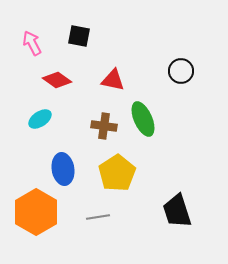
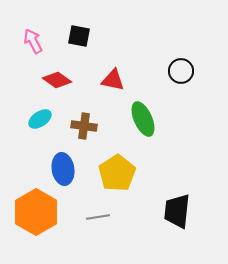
pink arrow: moved 1 px right, 2 px up
brown cross: moved 20 px left
black trapezoid: rotated 24 degrees clockwise
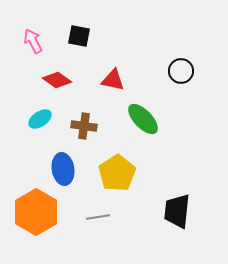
green ellipse: rotated 20 degrees counterclockwise
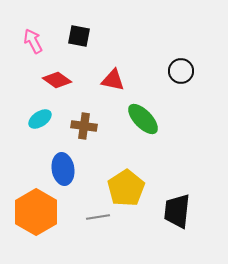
yellow pentagon: moved 9 px right, 15 px down
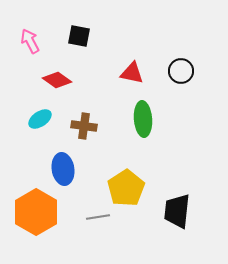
pink arrow: moved 3 px left
red triangle: moved 19 px right, 7 px up
green ellipse: rotated 40 degrees clockwise
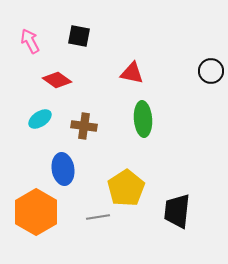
black circle: moved 30 px right
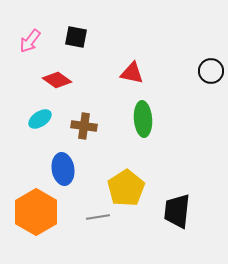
black square: moved 3 px left, 1 px down
pink arrow: rotated 115 degrees counterclockwise
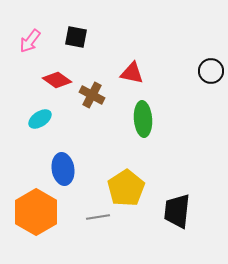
brown cross: moved 8 px right, 31 px up; rotated 20 degrees clockwise
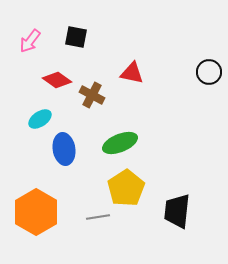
black circle: moved 2 px left, 1 px down
green ellipse: moved 23 px left, 24 px down; rotated 72 degrees clockwise
blue ellipse: moved 1 px right, 20 px up
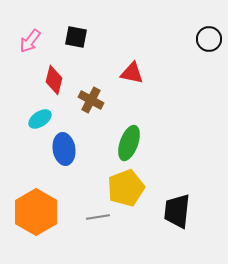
black circle: moved 33 px up
red diamond: moved 3 px left; rotated 68 degrees clockwise
brown cross: moved 1 px left, 5 px down
green ellipse: moved 9 px right; rotated 48 degrees counterclockwise
yellow pentagon: rotated 12 degrees clockwise
